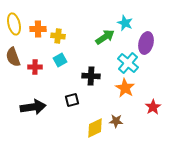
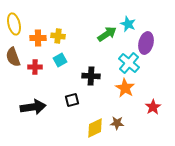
cyan star: moved 3 px right, 1 px down
orange cross: moved 9 px down
green arrow: moved 2 px right, 3 px up
cyan cross: moved 1 px right
brown star: moved 1 px right, 2 px down
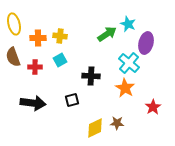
yellow cross: moved 2 px right
black arrow: moved 4 px up; rotated 15 degrees clockwise
